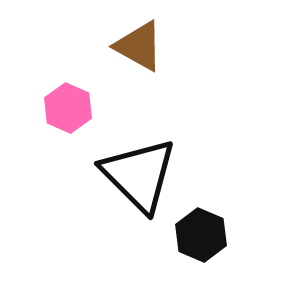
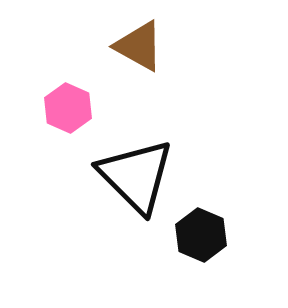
black triangle: moved 3 px left, 1 px down
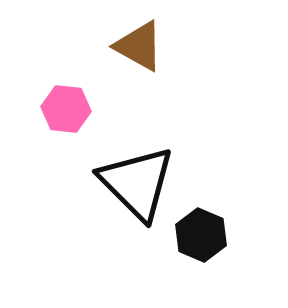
pink hexagon: moved 2 px left, 1 px down; rotated 18 degrees counterclockwise
black triangle: moved 1 px right, 7 px down
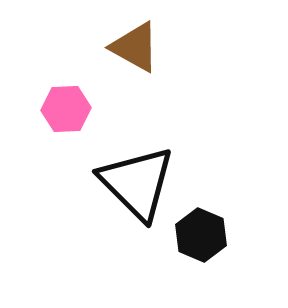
brown triangle: moved 4 px left, 1 px down
pink hexagon: rotated 9 degrees counterclockwise
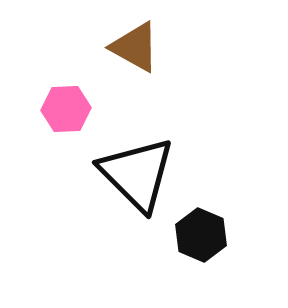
black triangle: moved 9 px up
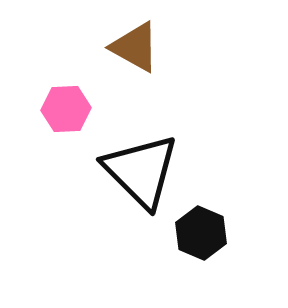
black triangle: moved 4 px right, 3 px up
black hexagon: moved 2 px up
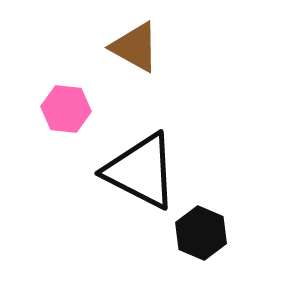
pink hexagon: rotated 9 degrees clockwise
black triangle: rotated 18 degrees counterclockwise
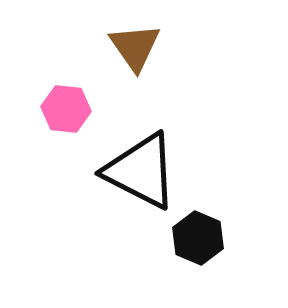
brown triangle: rotated 26 degrees clockwise
black hexagon: moved 3 px left, 5 px down
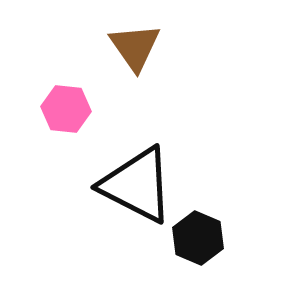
black triangle: moved 4 px left, 14 px down
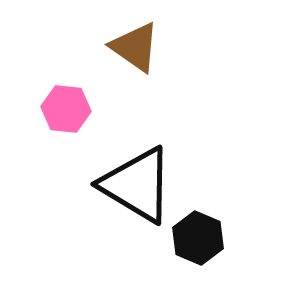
brown triangle: rotated 20 degrees counterclockwise
black triangle: rotated 4 degrees clockwise
